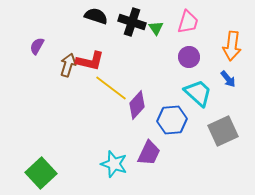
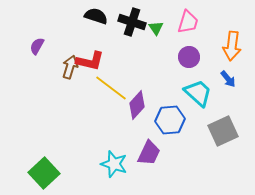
brown arrow: moved 2 px right, 2 px down
blue hexagon: moved 2 px left
green square: moved 3 px right
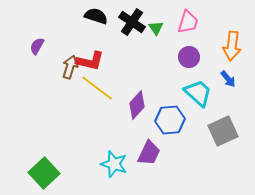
black cross: rotated 16 degrees clockwise
yellow line: moved 14 px left
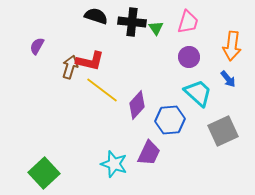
black cross: rotated 28 degrees counterclockwise
yellow line: moved 5 px right, 2 px down
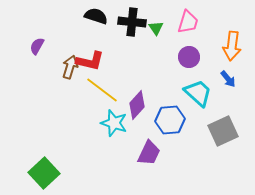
cyan star: moved 41 px up
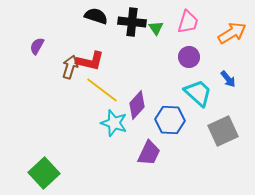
orange arrow: moved 13 px up; rotated 128 degrees counterclockwise
blue hexagon: rotated 8 degrees clockwise
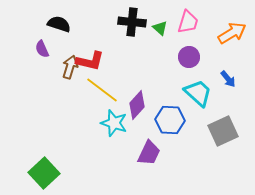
black semicircle: moved 37 px left, 8 px down
green triangle: moved 4 px right; rotated 14 degrees counterclockwise
purple semicircle: moved 5 px right, 3 px down; rotated 54 degrees counterclockwise
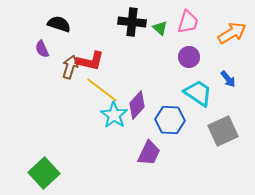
cyan trapezoid: rotated 8 degrees counterclockwise
cyan star: moved 8 px up; rotated 16 degrees clockwise
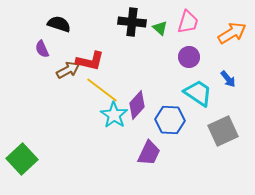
brown arrow: moved 2 px left, 3 px down; rotated 45 degrees clockwise
green square: moved 22 px left, 14 px up
